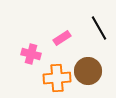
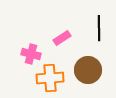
black line: rotated 30 degrees clockwise
brown circle: moved 1 px up
orange cross: moved 7 px left
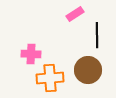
black line: moved 2 px left, 7 px down
pink rectangle: moved 13 px right, 24 px up
pink cross: rotated 12 degrees counterclockwise
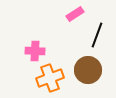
black line: rotated 20 degrees clockwise
pink cross: moved 4 px right, 3 px up
orange cross: rotated 16 degrees counterclockwise
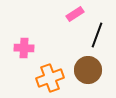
pink cross: moved 11 px left, 3 px up
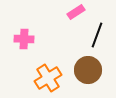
pink rectangle: moved 1 px right, 2 px up
pink cross: moved 9 px up
orange cross: moved 2 px left; rotated 12 degrees counterclockwise
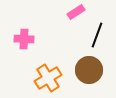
brown circle: moved 1 px right
